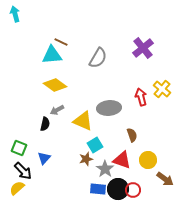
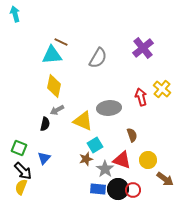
yellow diamond: moved 1 px left, 1 px down; rotated 65 degrees clockwise
yellow semicircle: moved 4 px right, 1 px up; rotated 28 degrees counterclockwise
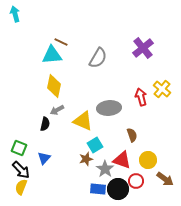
black arrow: moved 2 px left, 1 px up
red circle: moved 3 px right, 9 px up
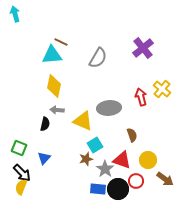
gray arrow: rotated 32 degrees clockwise
black arrow: moved 1 px right, 3 px down
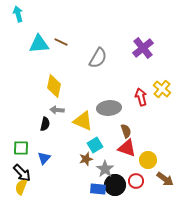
cyan arrow: moved 3 px right
cyan triangle: moved 13 px left, 11 px up
brown semicircle: moved 6 px left, 4 px up
green square: moved 2 px right; rotated 21 degrees counterclockwise
red triangle: moved 5 px right, 12 px up
black circle: moved 3 px left, 4 px up
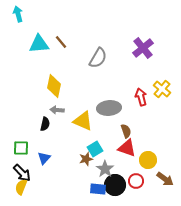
brown line: rotated 24 degrees clockwise
cyan square: moved 4 px down
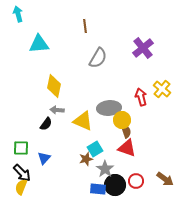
brown line: moved 24 px right, 16 px up; rotated 32 degrees clockwise
black semicircle: moved 1 px right; rotated 24 degrees clockwise
yellow circle: moved 26 px left, 40 px up
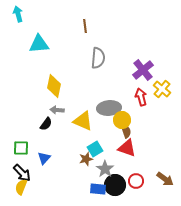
purple cross: moved 22 px down
gray semicircle: rotated 25 degrees counterclockwise
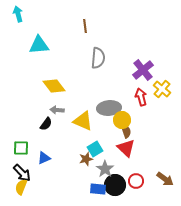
cyan triangle: moved 1 px down
yellow diamond: rotated 50 degrees counterclockwise
red triangle: moved 1 px left; rotated 24 degrees clockwise
blue triangle: rotated 24 degrees clockwise
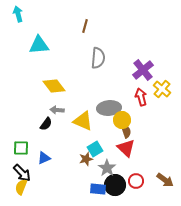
brown line: rotated 24 degrees clockwise
gray star: moved 2 px right, 1 px up
brown arrow: moved 1 px down
